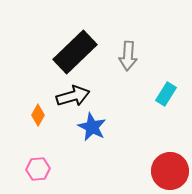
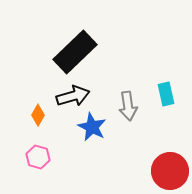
gray arrow: moved 50 px down; rotated 12 degrees counterclockwise
cyan rectangle: rotated 45 degrees counterclockwise
pink hexagon: moved 12 px up; rotated 20 degrees clockwise
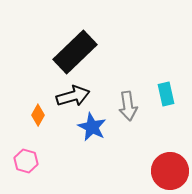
pink hexagon: moved 12 px left, 4 px down
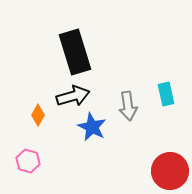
black rectangle: rotated 63 degrees counterclockwise
pink hexagon: moved 2 px right
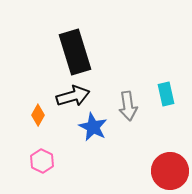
blue star: moved 1 px right
pink hexagon: moved 14 px right; rotated 10 degrees clockwise
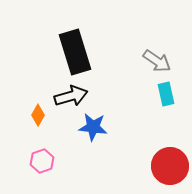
black arrow: moved 2 px left
gray arrow: moved 29 px right, 45 px up; rotated 48 degrees counterclockwise
blue star: rotated 20 degrees counterclockwise
pink hexagon: rotated 15 degrees clockwise
red circle: moved 5 px up
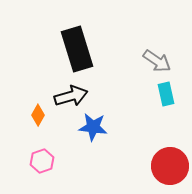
black rectangle: moved 2 px right, 3 px up
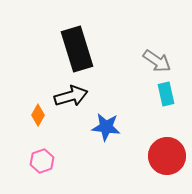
blue star: moved 13 px right
red circle: moved 3 px left, 10 px up
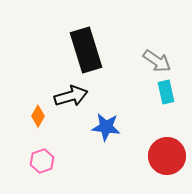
black rectangle: moved 9 px right, 1 px down
cyan rectangle: moved 2 px up
orange diamond: moved 1 px down
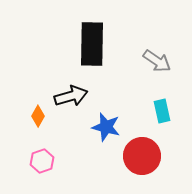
black rectangle: moved 6 px right, 6 px up; rotated 18 degrees clockwise
cyan rectangle: moved 4 px left, 19 px down
blue star: rotated 8 degrees clockwise
red circle: moved 25 px left
